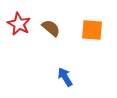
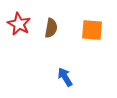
brown semicircle: rotated 60 degrees clockwise
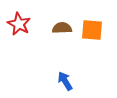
brown semicircle: moved 11 px right; rotated 102 degrees counterclockwise
blue arrow: moved 4 px down
